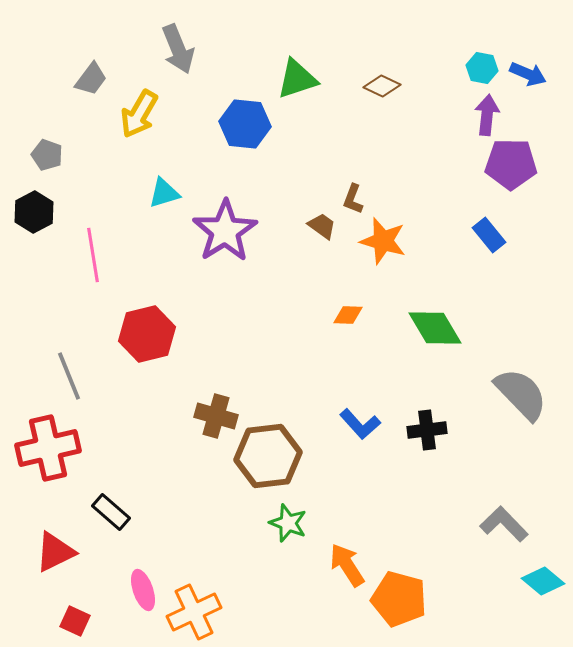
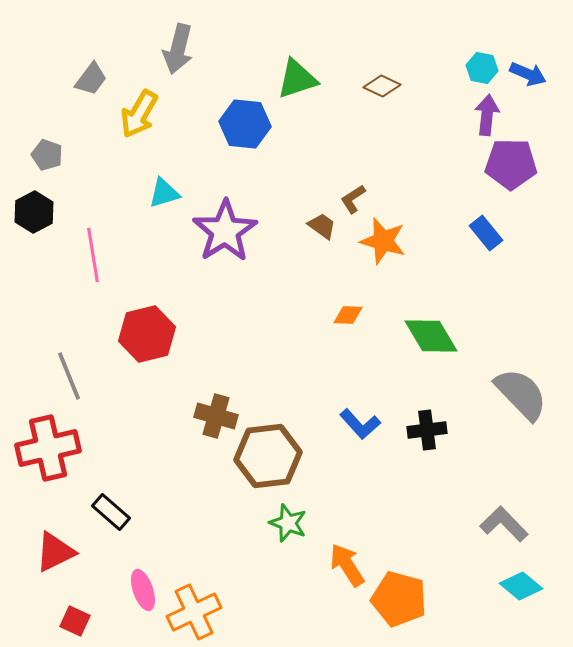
gray arrow: rotated 36 degrees clockwise
brown L-shape: rotated 36 degrees clockwise
blue rectangle: moved 3 px left, 2 px up
green diamond: moved 4 px left, 8 px down
cyan diamond: moved 22 px left, 5 px down
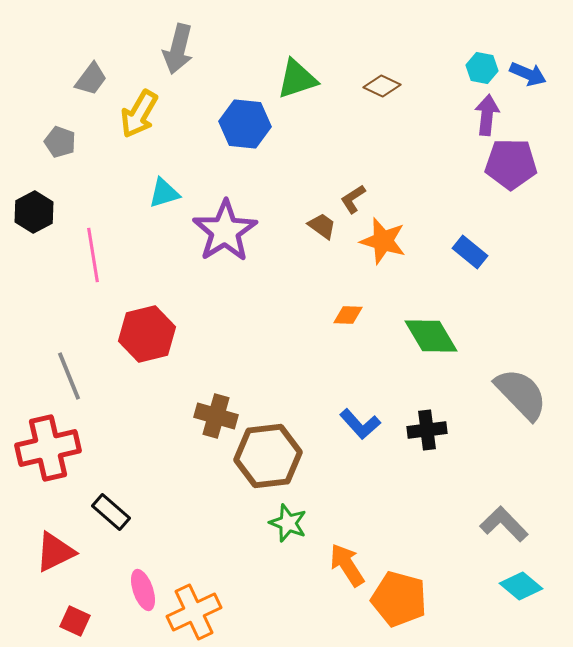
gray pentagon: moved 13 px right, 13 px up
blue rectangle: moved 16 px left, 19 px down; rotated 12 degrees counterclockwise
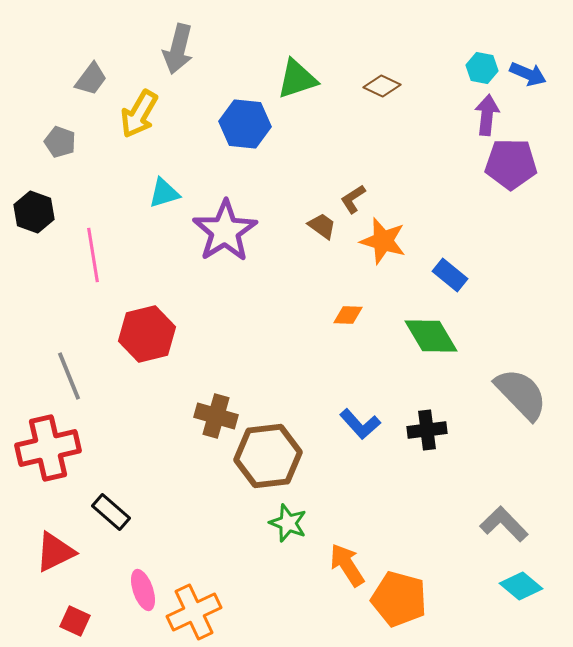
black hexagon: rotated 12 degrees counterclockwise
blue rectangle: moved 20 px left, 23 px down
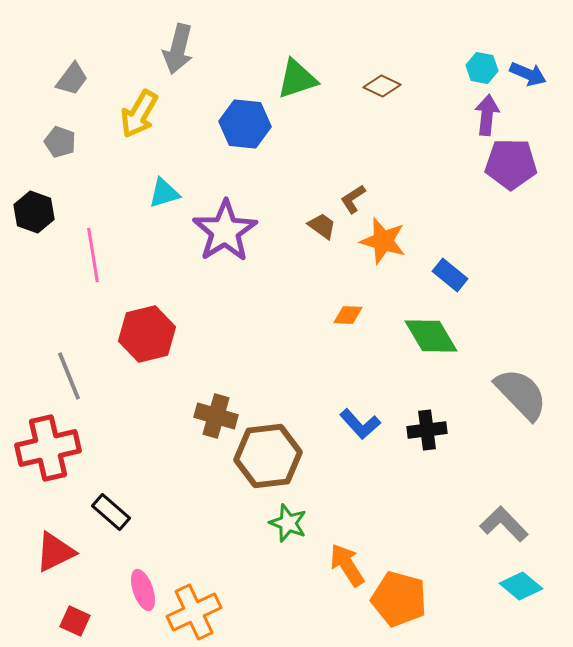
gray trapezoid: moved 19 px left
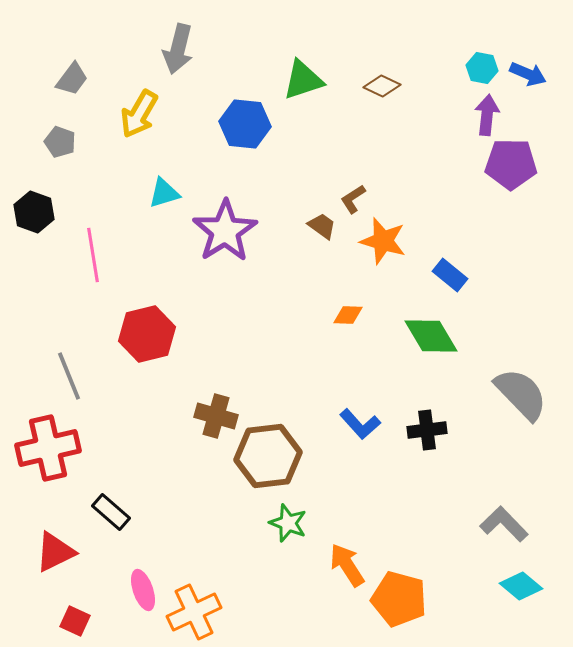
green triangle: moved 6 px right, 1 px down
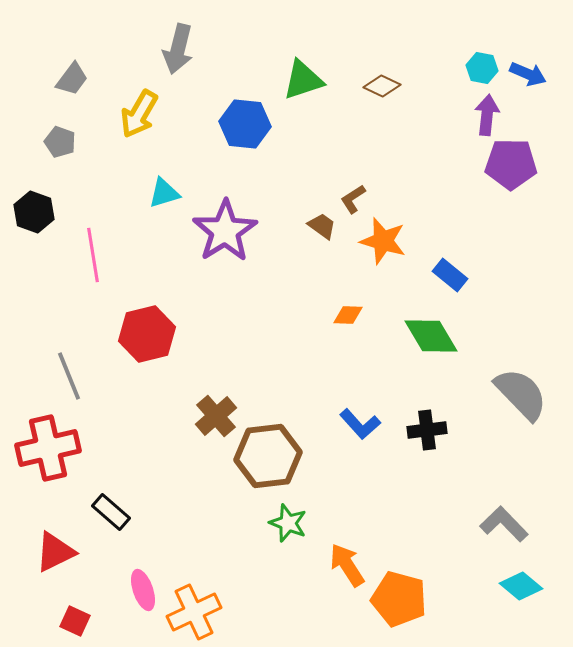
brown cross: rotated 33 degrees clockwise
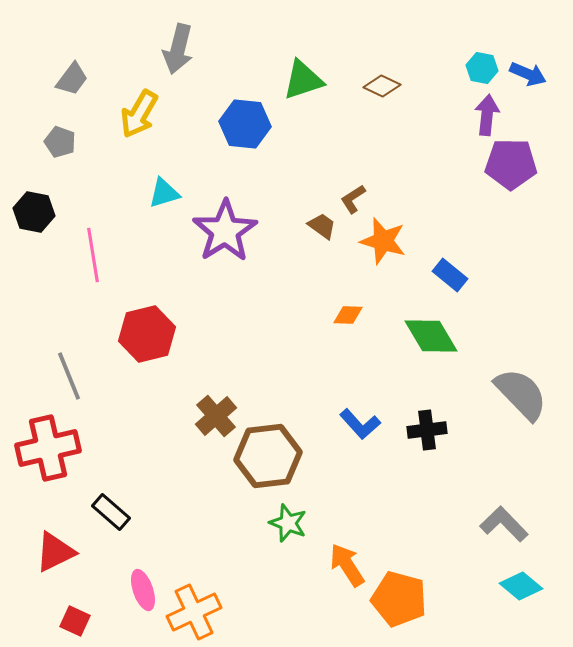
black hexagon: rotated 9 degrees counterclockwise
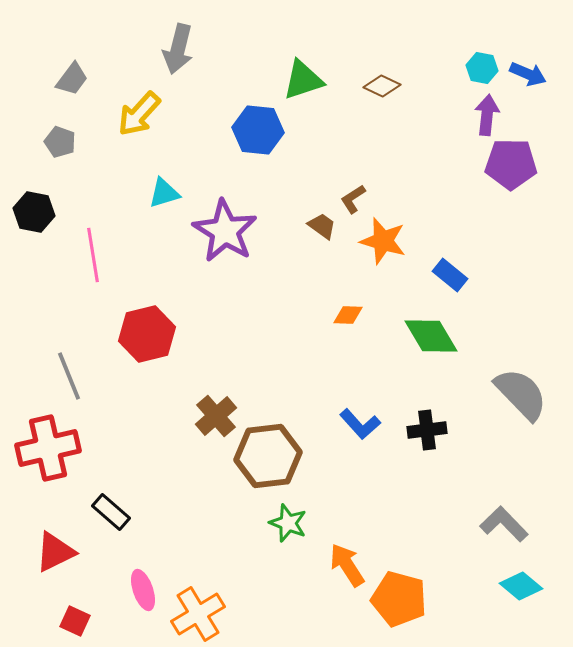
yellow arrow: rotated 12 degrees clockwise
blue hexagon: moved 13 px right, 6 px down
purple star: rotated 8 degrees counterclockwise
orange cross: moved 4 px right, 2 px down; rotated 6 degrees counterclockwise
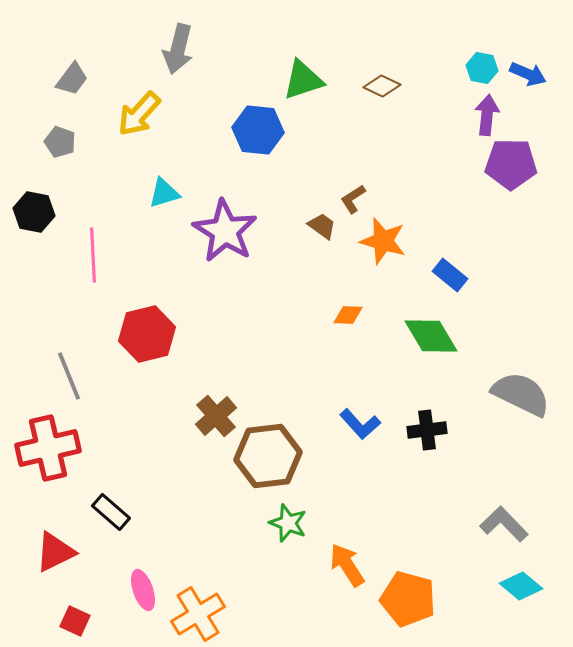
pink line: rotated 6 degrees clockwise
gray semicircle: rotated 20 degrees counterclockwise
orange pentagon: moved 9 px right
